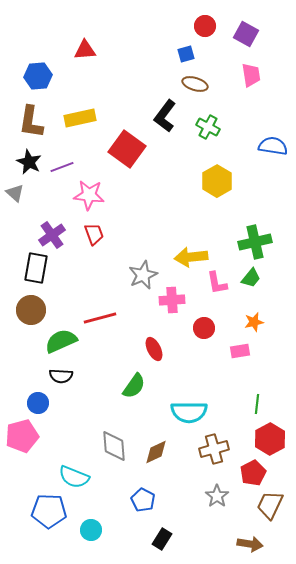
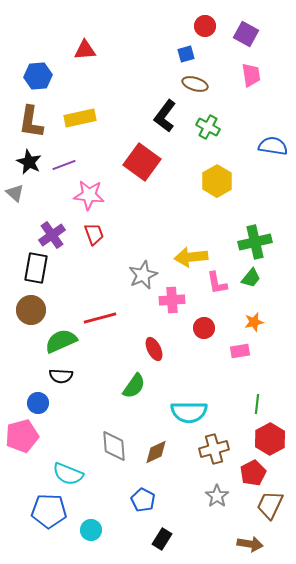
red square at (127, 149): moved 15 px right, 13 px down
purple line at (62, 167): moved 2 px right, 2 px up
cyan semicircle at (74, 477): moved 6 px left, 3 px up
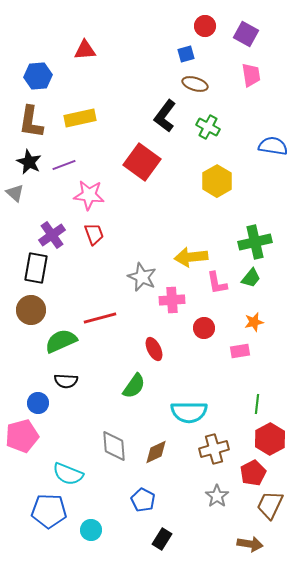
gray star at (143, 275): moved 1 px left, 2 px down; rotated 24 degrees counterclockwise
black semicircle at (61, 376): moved 5 px right, 5 px down
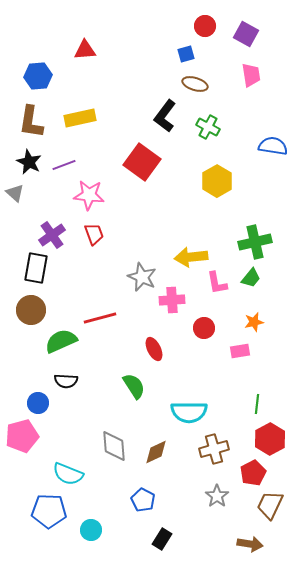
green semicircle at (134, 386): rotated 68 degrees counterclockwise
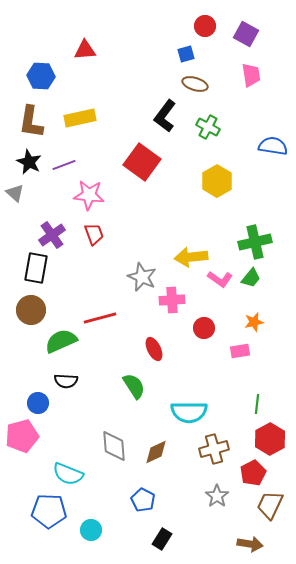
blue hexagon at (38, 76): moved 3 px right; rotated 8 degrees clockwise
pink L-shape at (217, 283): moved 3 px right, 4 px up; rotated 45 degrees counterclockwise
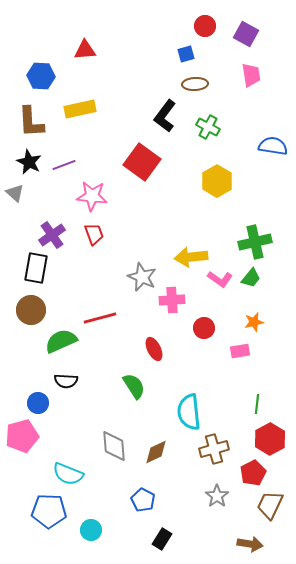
brown ellipse at (195, 84): rotated 20 degrees counterclockwise
yellow rectangle at (80, 118): moved 9 px up
brown L-shape at (31, 122): rotated 12 degrees counterclockwise
pink star at (89, 195): moved 3 px right, 1 px down
cyan semicircle at (189, 412): rotated 84 degrees clockwise
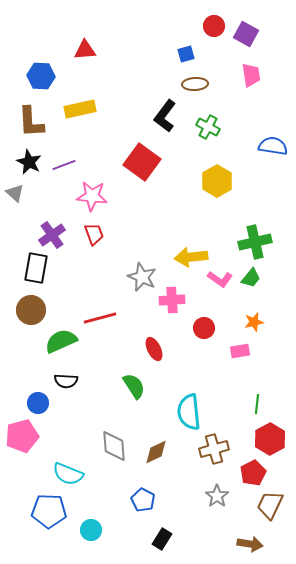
red circle at (205, 26): moved 9 px right
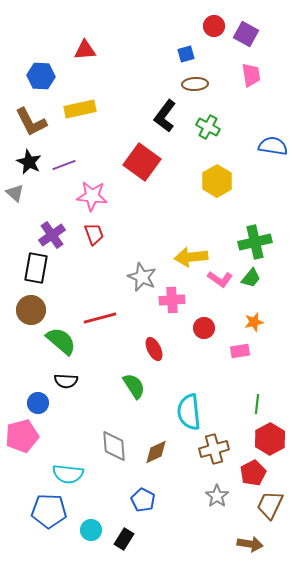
brown L-shape at (31, 122): rotated 24 degrees counterclockwise
green semicircle at (61, 341): rotated 64 degrees clockwise
cyan semicircle at (68, 474): rotated 16 degrees counterclockwise
black rectangle at (162, 539): moved 38 px left
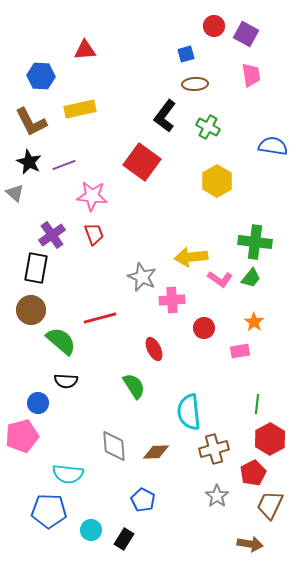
green cross at (255, 242): rotated 20 degrees clockwise
orange star at (254, 322): rotated 24 degrees counterclockwise
brown diamond at (156, 452): rotated 24 degrees clockwise
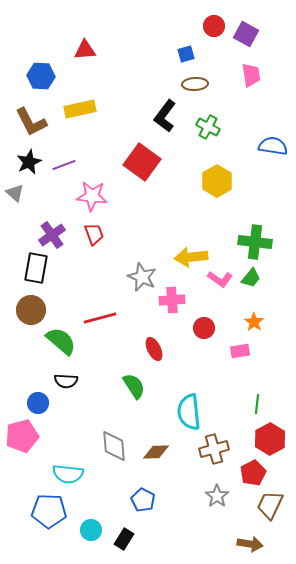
black star at (29, 162): rotated 20 degrees clockwise
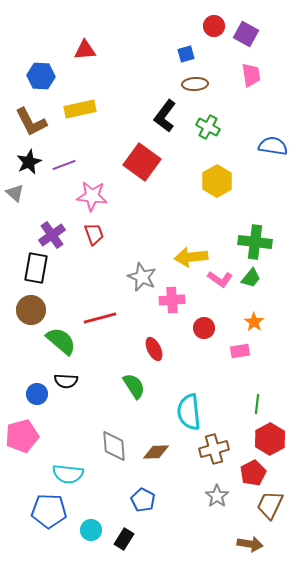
blue circle at (38, 403): moved 1 px left, 9 px up
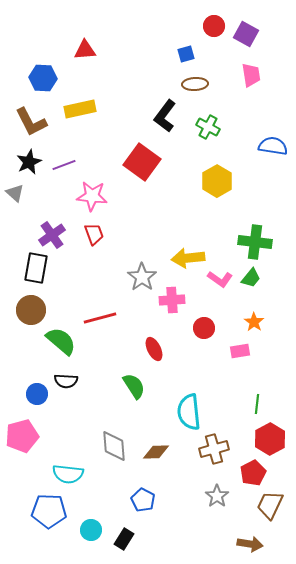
blue hexagon at (41, 76): moved 2 px right, 2 px down
yellow arrow at (191, 257): moved 3 px left, 1 px down
gray star at (142, 277): rotated 12 degrees clockwise
